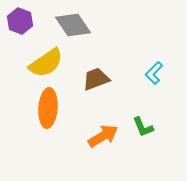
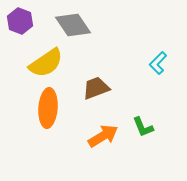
cyan L-shape: moved 4 px right, 10 px up
brown trapezoid: moved 9 px down
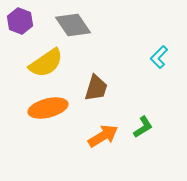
cyan L-shape: moved 1 px right, 6 px up
brown trapezoid: rotated 128 degrees clockwise
orange ellipse: rotated 72 degrees clockwise
green L-shape: rotated 100 degrees counterclockwise
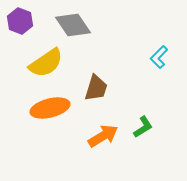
orange ellipse: moved 2 px right
